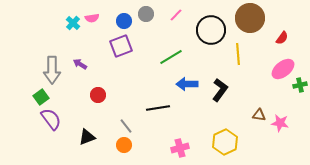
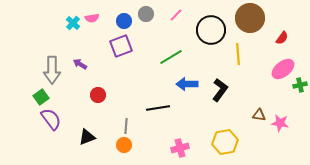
gray line: rotated 42 degrees clockwise
yellow hexagon: rotated 15 degrees clockwise
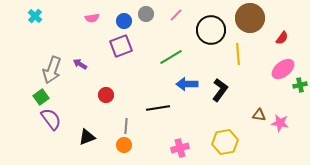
cyan cross: moved 38 px left, 7 px up
gray arrow: rotated 20 degrees clockwise
red circle: moved 8 px right
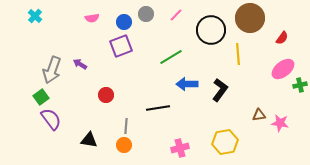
blue circle: moved 1 px down
brown triangle: rotated 16 degrees counterclockwise
black triangle: moved 2 px right, 3 px down; rotated 30 degrees clockwise
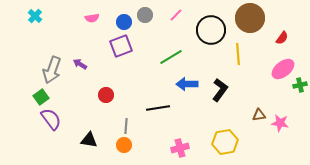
gray circle: moved 1 px left, 1 px down
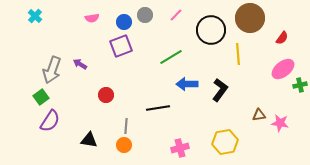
purple semicircle: moved 1 px left, 2 px down; rotated 70 degrees clockwise
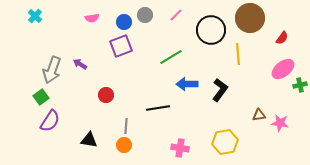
pink cross: rotated 24 degrees clockwise
